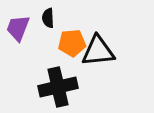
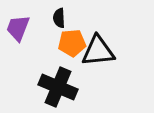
black semicircle: moved 11 px right
black cross: rotated 36 degrees clockwise
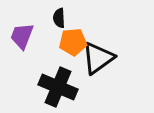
purple trapezoid: moved 4 px right, 8 px down
orange pentagon: moved 1 px right, 1 px up
black triangle: moved 7 px down; rotated 30 degrees counterclockwise
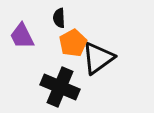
purple trapezoid: rotated 48 degrees counterclockwise
orange pentagon: moved 1 px down; rotated 24 degrees counterclockwise
black cross: moved 2 px right
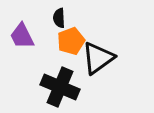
orange pentagon: moved 2 px left, 2 px up; rotated 8 degrees clockwise
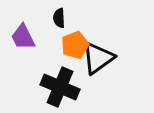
purple trapezoid: moved 1 px right, 1 px down
orange pentagon: moved 4 px right, 4 px down
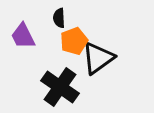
purple trapezoid: moved 1 px up
orange pentagon: moved 1 px left, 4 px up
black cross: rotated 12 degrees clockwise
